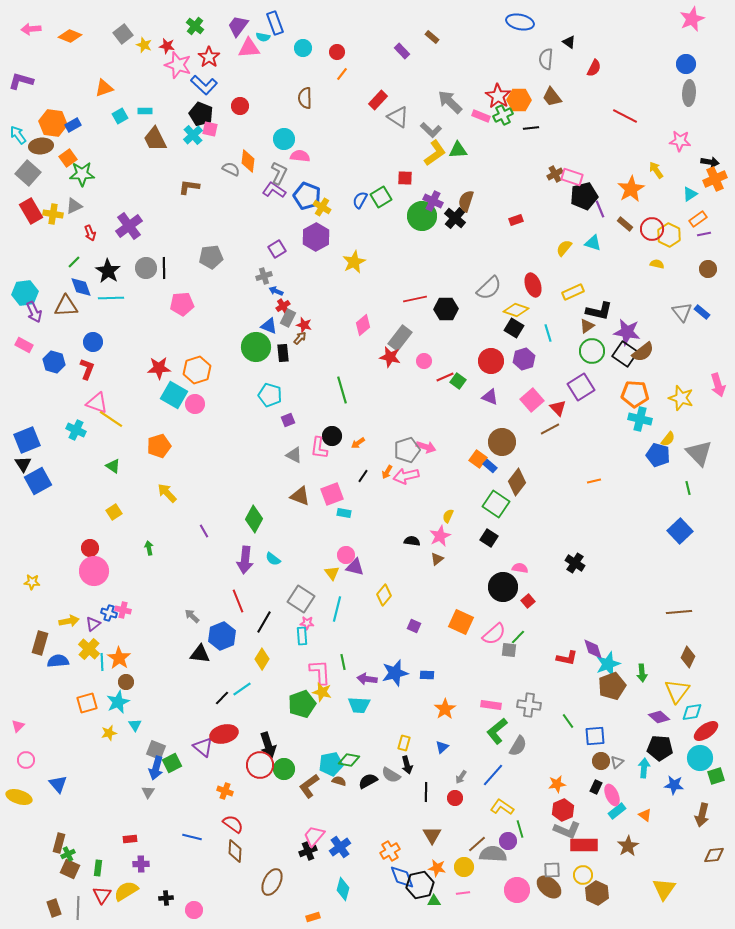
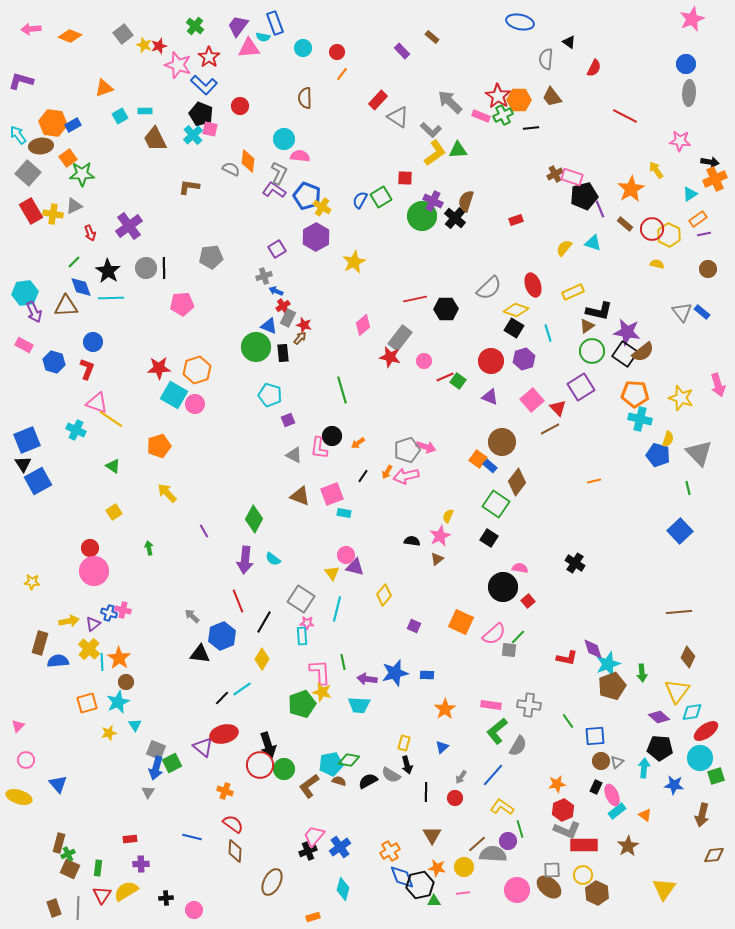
red star at (167, 46): moved 8 px left; rotated 28 degrees counterclockwise
yellow semicircle at (668, 439): rotated 21 degrees counterclockwise
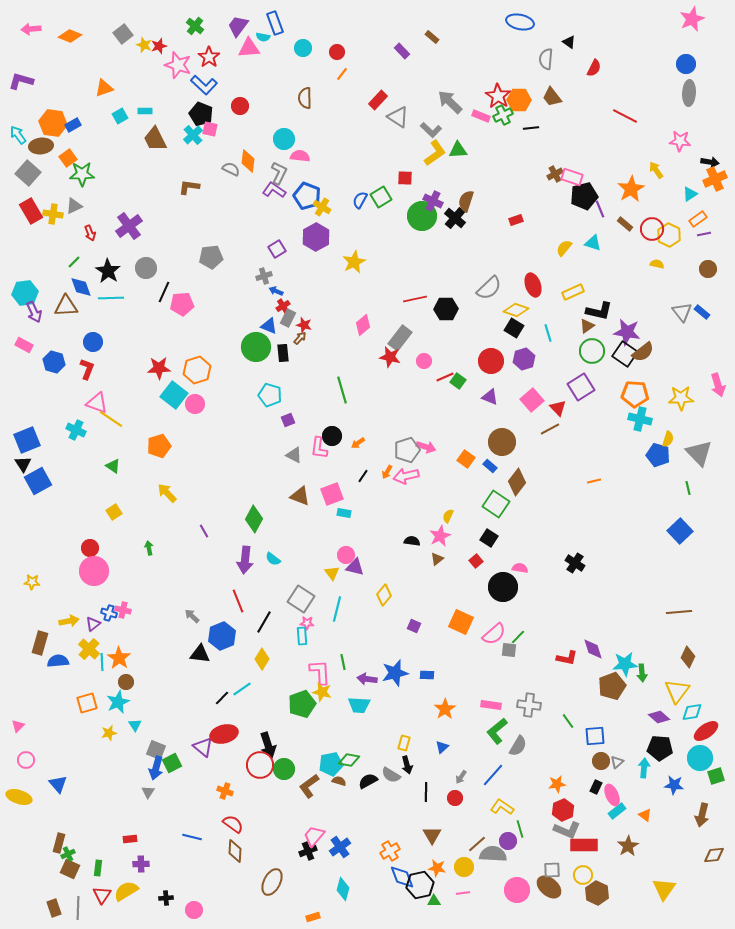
black line at (164, 268): moved 24 px down; rotated 25 degrees clockwise
cyan square at (174, 395): rotated 8 degrees clockwise
yellow star at (681, 398): rotated 20 degrees counterclockwise
orange square at (478, 459): moved 12 px left
red square at (528, 601): moved 52 px left, 40 px up
cyan star at (608, 664): moved 17 px right; rotated 15 degrees clockwise
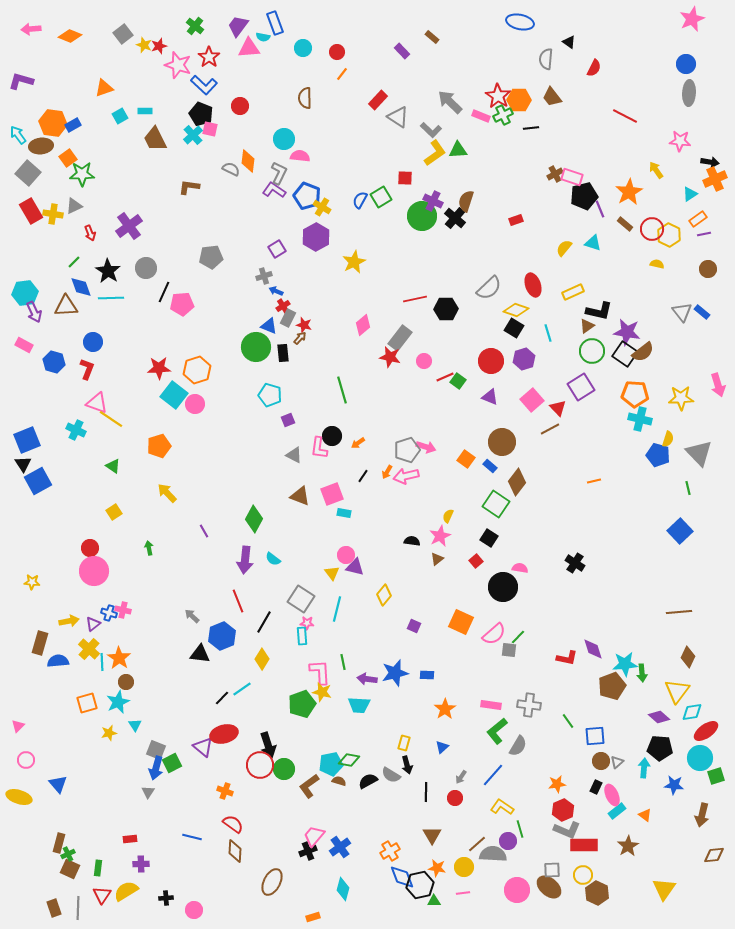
orange star at (631, 189): moved 2 px left, 3 px down
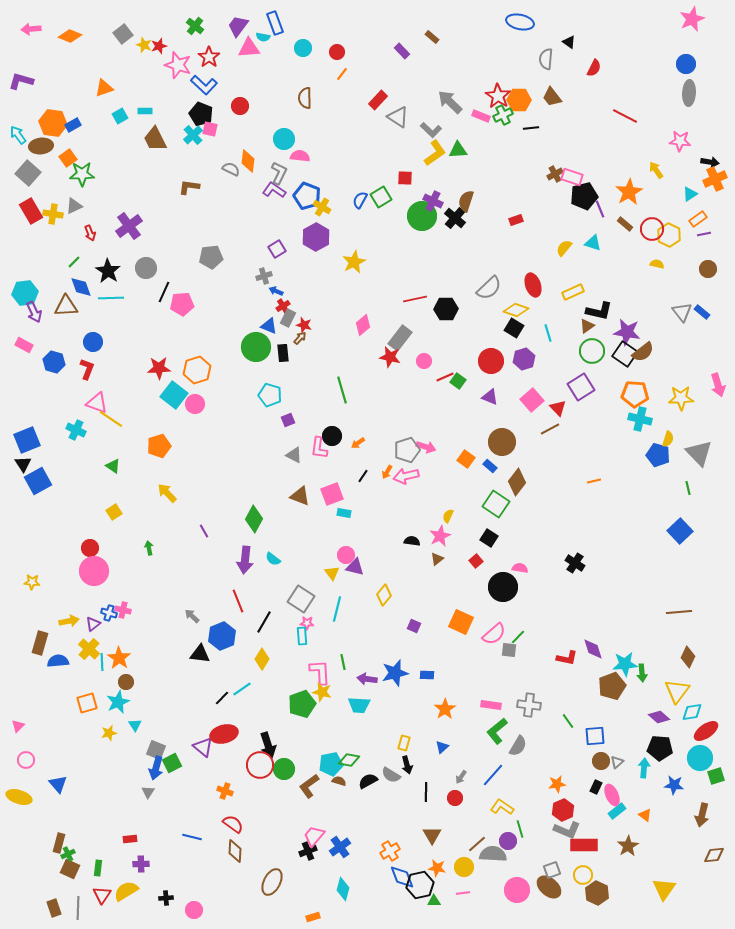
gray square at (552, 870): rotated 18 degrees counterclockwise
